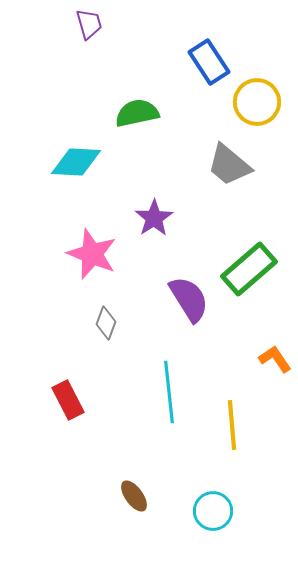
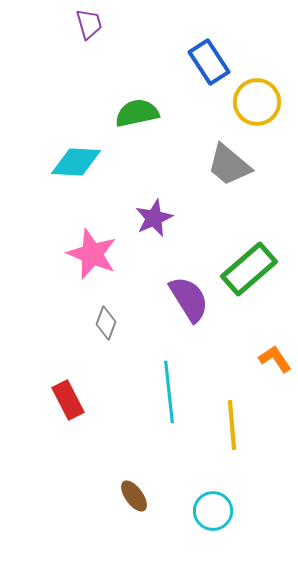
purple star: rotated 9 degrees clockwise
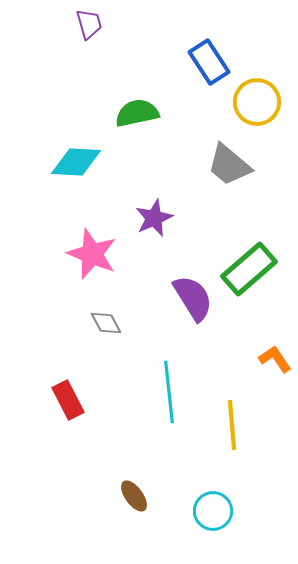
purple semicircle: moved 4 px right, 1 px up
gray diamond: rotated 48 degrees counterclockwise
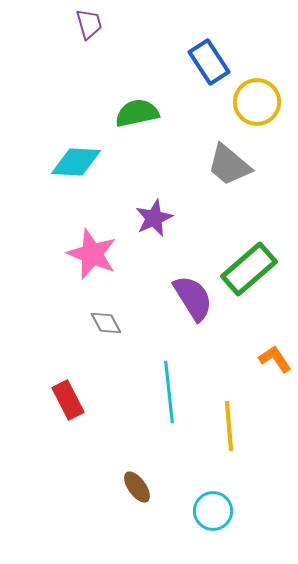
yellow line: moved 3 px left, 1 px down
brown ellipse: moved 3 px right, 9 px up
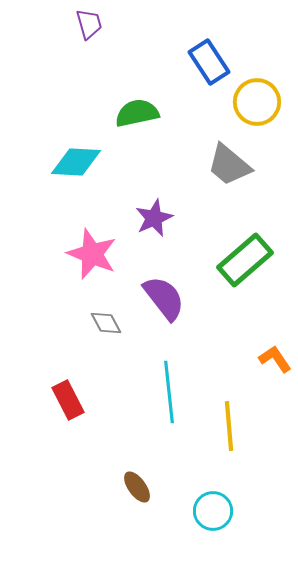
green rectangle: moved 4 px left, 9 px up
purple semicircle: moved 29 px left; rotated 6 degrees counterclockwise
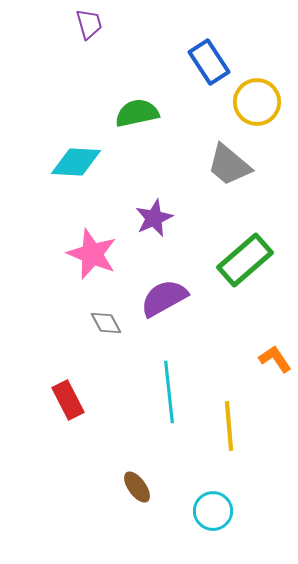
purple semicircle: rotated 81 degrees counterclockwise
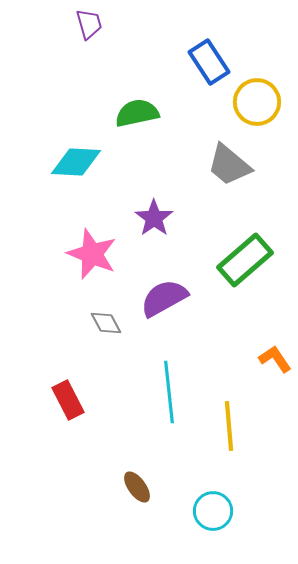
purple star: rotated 12 degrees counterclockwise
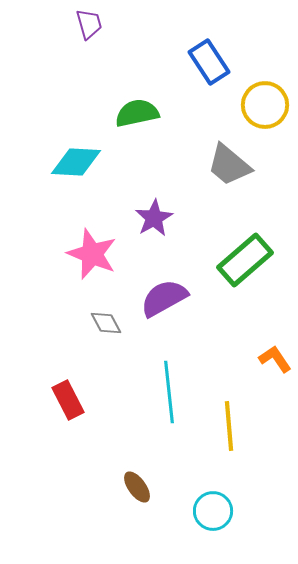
yellow circle: moved 8 px right, 3 px down
purple star: rotated 6 degrees clockwise
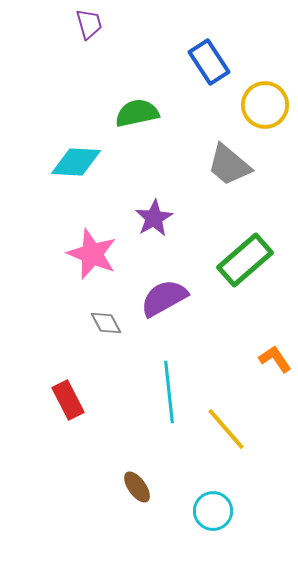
yellow line: moved 3 px left, 3 px down; rotated 36 degrees counterclockwise
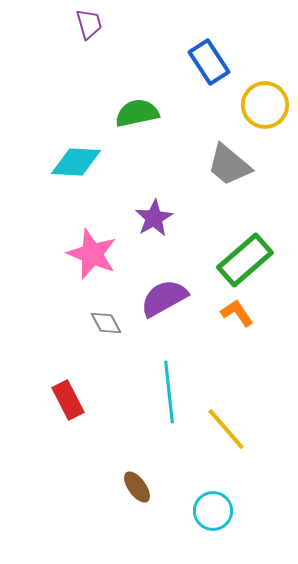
orange L-shape: moved 38 px left, 46 px up
